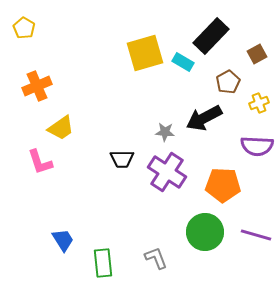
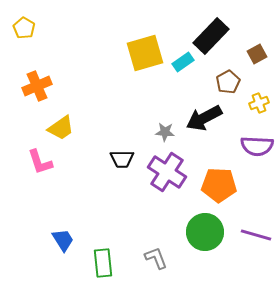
cyan rectangle: rotated 65 degrees counterclockwise
orange pentagon: moved 4 px left
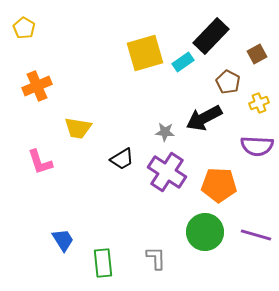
brown pentagon: rotated 15 degrees counterclockwise
yellow trapezoid: moved 17 px right; rotated 44 degrees clockwise
black trapezoid: rotated 30 degrees counterclockwise
gray L-shape: rotated 20 degrees clockwise
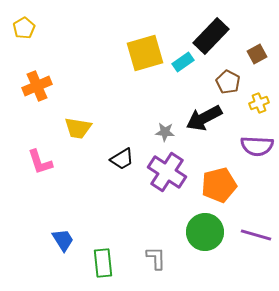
yellow pentagon: rotated 10 degrees clockwise
orange pentagon: rotated 16 degrees counterclockwise
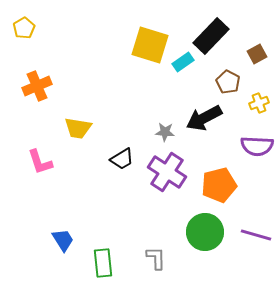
yellow square: moved 5 px right, 8 px up; rotated 33 degrees clockwise
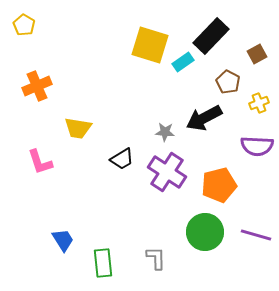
yellow pentagon: moved 3 px up; rotated 10 degrees counterclockwise
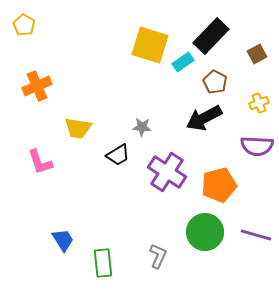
brown pentagon: moved 13 px left
gray star: moved 23 px left, 5 px up
black trapezoid: moved 4 px left, 4 px up
gray L-shape: moved 2 px right, 2 px up; rotated 25 degrees clockwise
